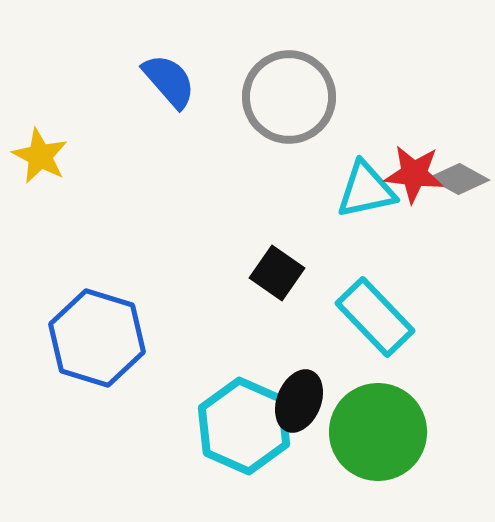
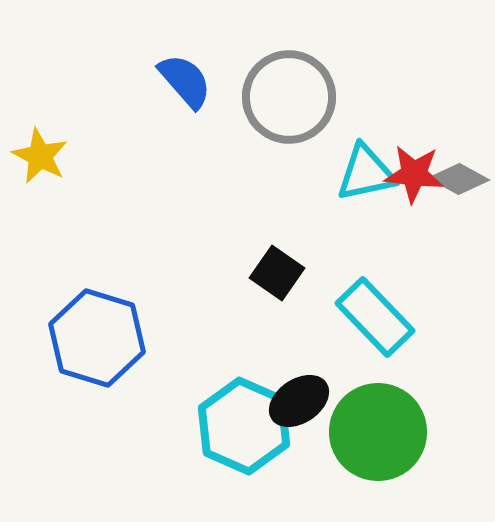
blue semicircle: moved 16 px right
cyan triangle: moved 17 px up
black ellipse: rotated 34 degrees clockwise
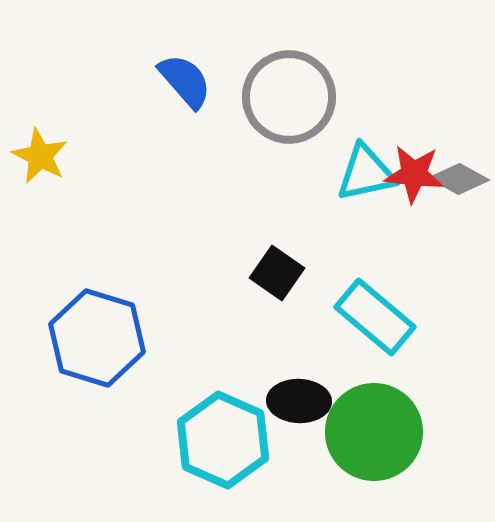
cyan rectangle: rotated 6 degrees counterclockwise
black ellipse: rotated 36 degrees clockwise
cyan hexagon: moved 21 px left, 14 px down
green circle: moved 4 px left
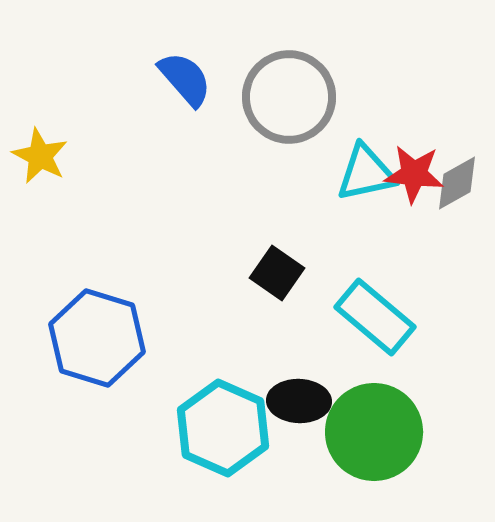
blue semicircle: moved 2 px up
gray diamond: moved 2 px left, 4 px down; rotated 58 degrees counterclockwise
cyan hexagon: moved 12 px up
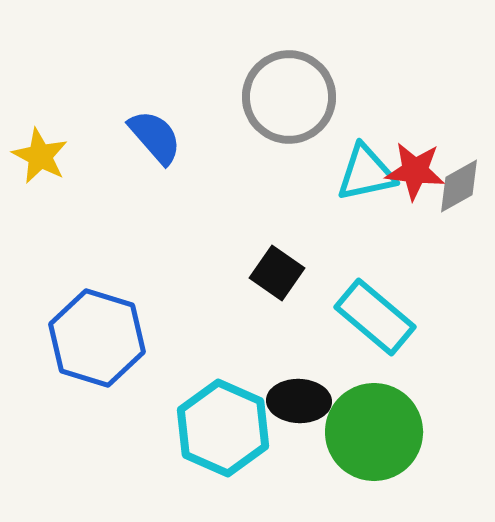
blue semicircle: moved 30 px left, 58 px down
red star: moved 1 px right, 3 px up
gray diamond: moved 2 px right, 3 px down
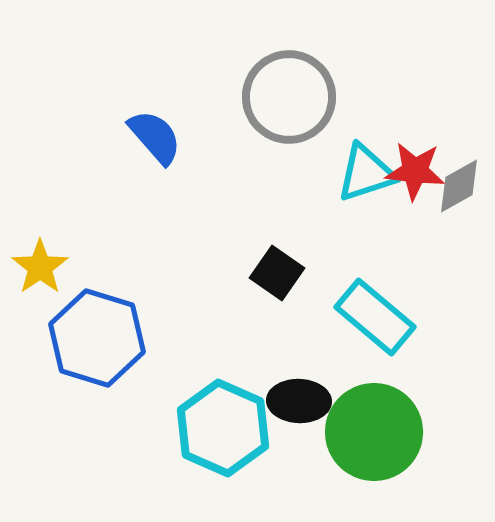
yellow star: moved 111 px down; rotated 10 degrees clockwise
cyan triangle: rotated 6 degrees counterclockwise
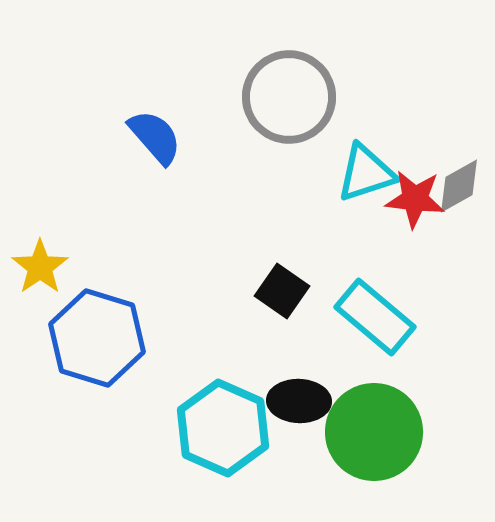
red star: moved 28 px down
black square: moved 5 px right, 18 px down
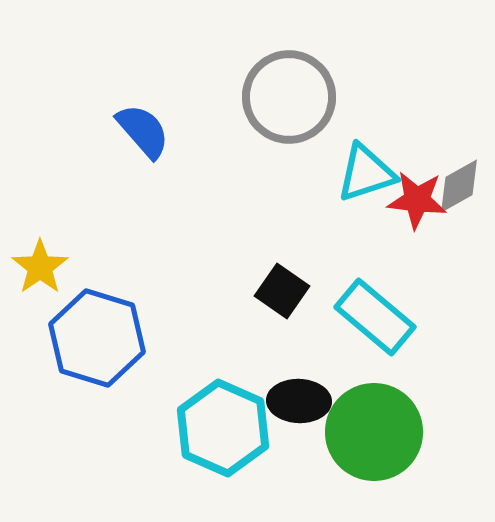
blue semicircle: moved 12 px left, 6 px up
red star: moved 2 px right, 1 px down
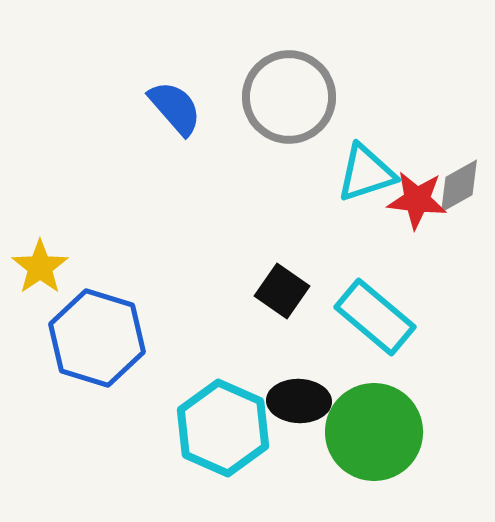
blue semicircle: moved 32 px right, 23 px up
